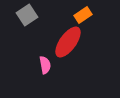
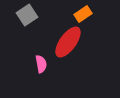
orange rectangle: moved 1 px up
pink semicircle: moved 4 px left, 1 px up
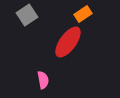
pink semicircle: moved 2 px right, 16 px down
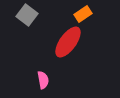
gray square: rotated 20 degrees counterclockwise
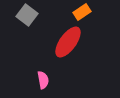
orange rectangle: moved 1 px left, 2 px up
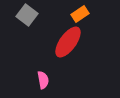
orange rectangle: moved 2 px left, 2 px down
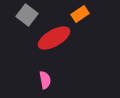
red ellipse: moved 14 px left, 4 px up; rotated 24 degrees clockwise
pink semicircle: moved 2 px right
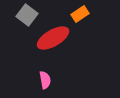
red ellipse: moved 1 px left
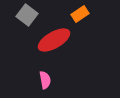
red ellipse: moved 1 px right, 2 px down
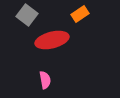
red ellipse: moved 2 px left; rotated 16 degrees clockwise
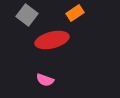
orange rectangle: moved 5 px left, 1 px up
pink semicircle: rotated 120 degrees clockwise
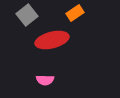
gray square: rotated 15 degrees clockwise
pink semicircle: rotated 18 degrees counterclockwise
